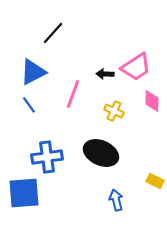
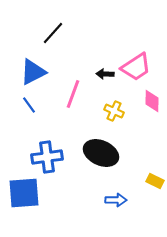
blue arrow: rotated 105 degrees clockwise
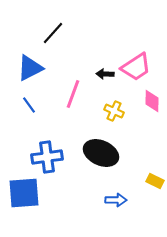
blue triangle: moved 3 px left, 4 px up
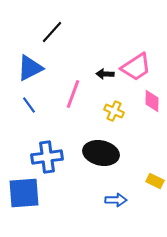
black line: moved 1 px left, 1 px up
black ellipse: rotated 12 degrees counterclockwise
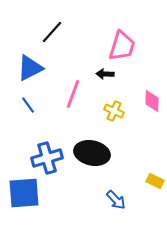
pink trapezoid: moved 14 px left, 21 px up; rotated 40 degrees counterclockwise
blue line: moved 1 px left
black ellipse: moved 9 px left
blue cross: moved 1 px down; rotated 8 degrees counterclockwise
blue arrow: rotated 45 degrees clockwise
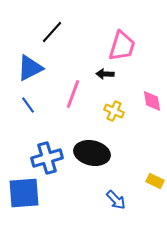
pink diamond: rotated 10 degrees counterclockwise
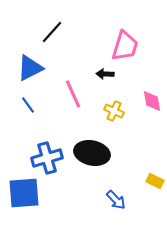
pink trapezoid: moved 3 px right
pink line: rotated 44 degrees counterclockwise
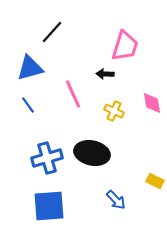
blue triangle: rotated 12 degrees clockwise
pink diamond: moved 2 px down
blue square: moved 25 px right, 13 px down
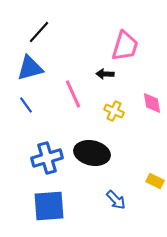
black line: moved 13 px left
blue line: moved 2 px left
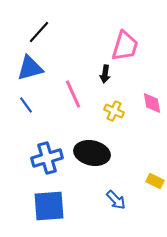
black arrow: rotated 84 degrees counterclockwise
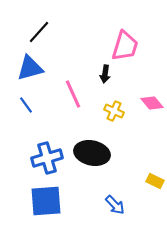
pink diamond: rotated 30 degrees counterclockwise
blue arrow: moved 1 px left, 5 px down
blue square: moved 3 px left, 5 px up
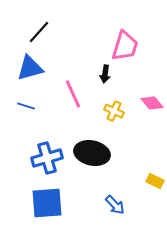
blue line: moved 1 px down; rotated 36 degrees counterclockwise
blue square: moved 1 px right, 2 px down
